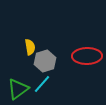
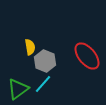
red ellipse: rotated 52 degrees clockwise
gray hexagon: rotated 20 degrees counterclockwise
cyan line: moved 1 px right
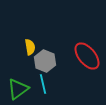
cyan line: rotated 54 degrees counterclockwise
